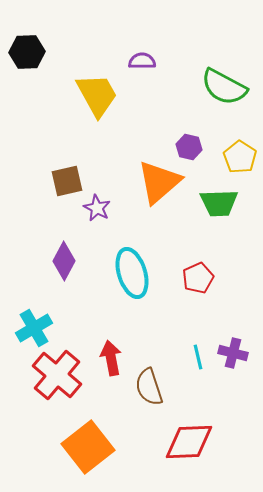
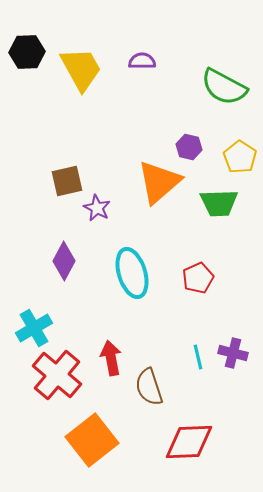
yellow trapezoid: moved 16 px left, 26 px up
orange square: moved 4 px right, 7 px up
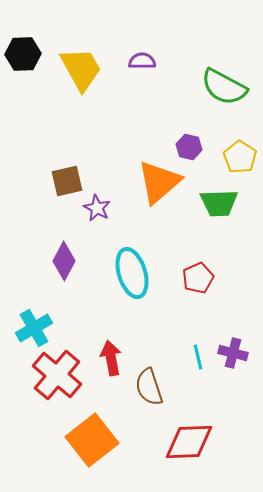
black hexagon: moved 4 px left, 2 px down
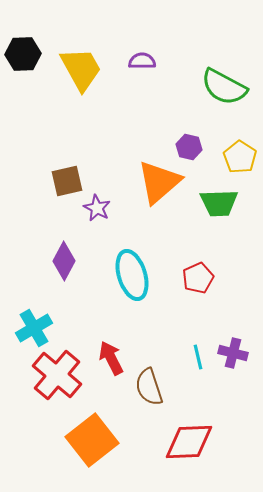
cyan ellipse: moved 2 px down
red arrow: rotated 16 degrees counterclockwise
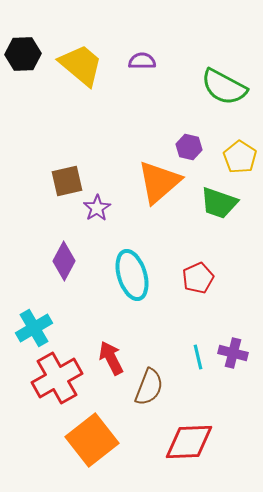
yellow trapezoid: moved 4 px up; rotated 21 degrees counterclockwise
green trapezoid: rotated 21 degrees clockwise
purple star: rotated 12 degrees clockwise
red cross: moved 3 px down; rotated 21 degrees clockwise
brown semicircle: rotated 141 degrees counterclockwise
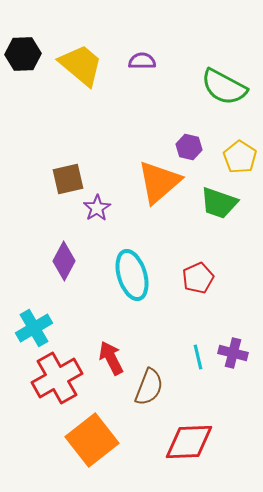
brown square: moved 1 px right, 2 px up
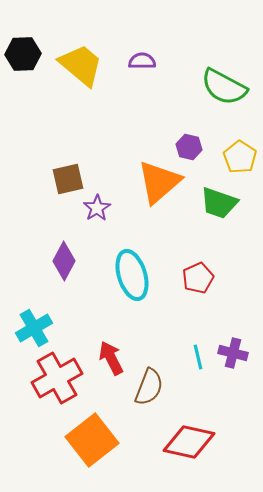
red diamond: rotated 15 degrees clockwise
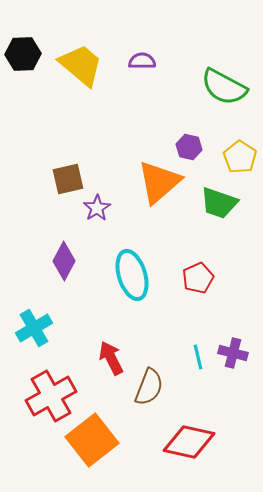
red cross: moved 6 px left, 18 px down
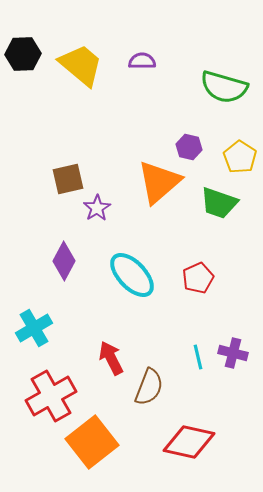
green semicircle: rotated 12 degrees counterclockwise
cyan ellipse: rotated 27 degrees counterclockwise
orange square: moved 2 px down
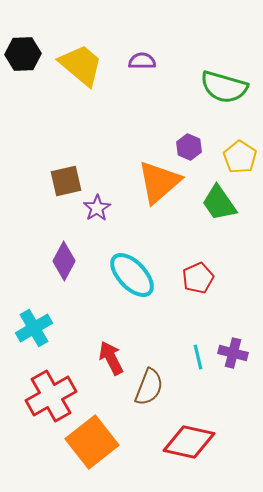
purple hexagon: rotated 10 degrees clockwise
brown square: moved 2 px left, 2 px down
green trapezoid: rotated 36 degrees clockwise
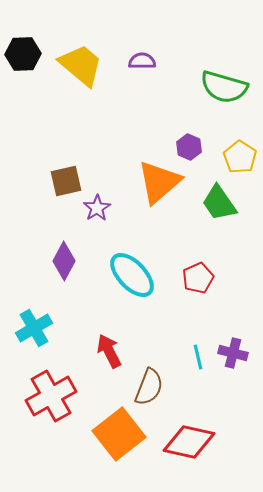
red arrow: moved 2 px left, 7 px up
orange square: moved 27 px right, 8 px up
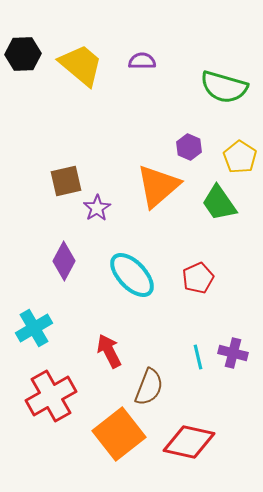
orange triangle: moved 1 px left, 4 px down
